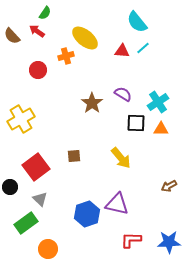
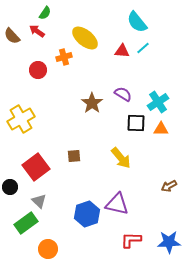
orange cross: moved 2 px left, 1 px down
gray triangle: moved 1 px left, 2 px down
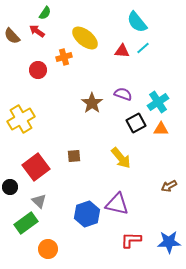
purple semicircle: rotated 12 degrees counterclockwise
black square: rotated 30 degrees counterclockwise
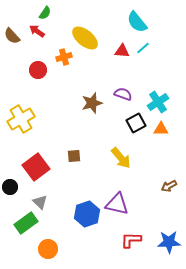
brown star: rotated 20 degrees clockwise
gray triangle: moved 1 px right, 1 px down
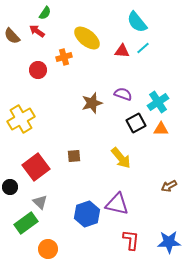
yellow ellipse: moved 2 px right
red L-shape: rotated 95 degrees clockwise
